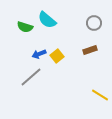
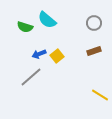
brown rectangle: moved 4 px right, 1 px down
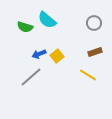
brown rectangle: moved 1 px right, 1 px down
yellow line: moved 12 px left, 20 px up
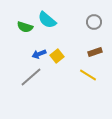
gray circle: moved 1 px up
